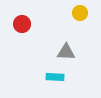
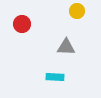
yellow circle: moved 3 px left, 2 px up
gray triangle: moved 5 px up
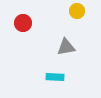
red circle: moved 1 px right, 1 px up
gray triangle: rotated 12 degrees counterclockwise
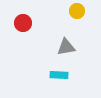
cyan rectangle: moved 4 px right, 2 px up
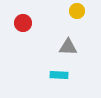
gray triangle: moved 2 px right; rotated 12 degrees clockwise
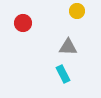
cyan rectangle: moved 4 px right, 1 px up; rotated 60 degrees clockwise
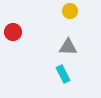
yellow circle: moved 7 px left
red circle: moved 10 px left, 9 px down
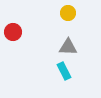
yellow circle: moved 2 px left, 2 px down
cyan rectangle: moved 1 px right, 3 px up
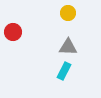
cyan rectangle: rotated 54 degrees clockwise
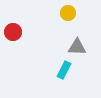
gray triangle: moved 9 px right
cyan rectangle: moved 1 px up
